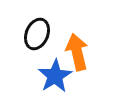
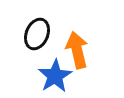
orange arrow: moved 2 px up
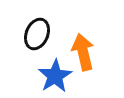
orange arrow: moved 6 px right, 2 px down
